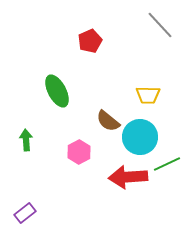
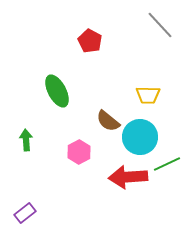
red pentagon: rotated 20 degrees counterclockwise
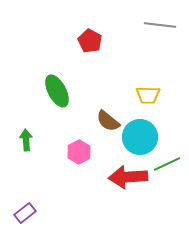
gray line: rotated 40 degrees counterclockwise
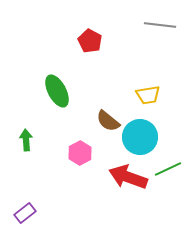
yellow trapezoid: rotated 10 degrees counterclockwise
pink hexagon: moved 1 px right, 1 px down
green line: moved 1 px right, 5 px down
red arrow: rotated 24 degrees clockwise
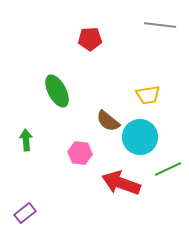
red pentagon: moved 2 px up; rotated 30 degrees counterclockwise
pink hexagon: rotated 25 degrees counterclockwise
red arrow: moved 7 px left, 6 px down
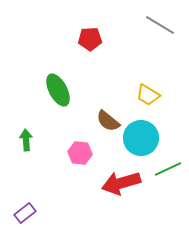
gray line: rotated 24 degrees clockwise
green ellipse: moved 1 px right, 1 px up
yellow trapezoid: rotated 40 degrees clockwise
cyan circle: moved 1 px right, 1 px down
red arrow: rotated 36 degrees counterclockwise
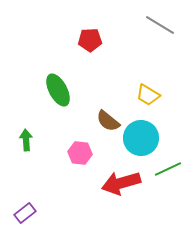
red pentagon: moved 1 px down
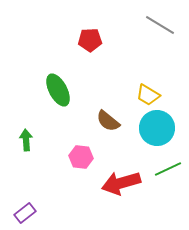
cyan circle: moved 16 px right, 10 px up
pink hexagon: moved 1 px right, 4 px down
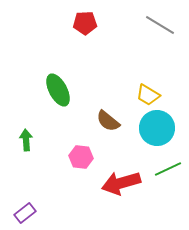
red pentagon: moved 5 px left, 17 px up
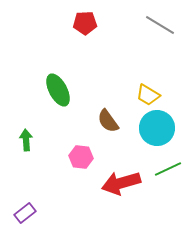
brown semicircle: rotated 15 degrees clockwise
